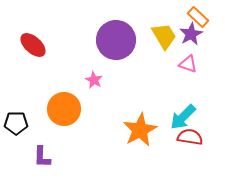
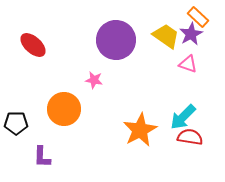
yellow trapezoid: moved 2 px right; rotated 24 degrees counterclockwise
pink star: rotated 18 degrees counterclockwise
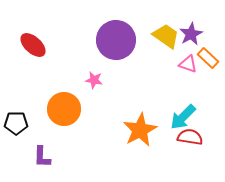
orange rectangle: moved 10 px right, 41 px down
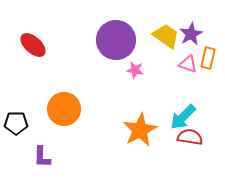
orange rectangle: rotated 60 degrees clockwise
pink star: moved 41 px right, 10 px up
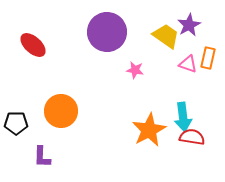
purple star: moved 2 px left, 9 px up
purple circle: moved 9 px left, 8 px up
orange circle: moved 3 px left, 2 px down
cyan arrow: rotated 52 degrees counterclockwise
orange star: moved 9 px right
red semicircle: moved 2 px right
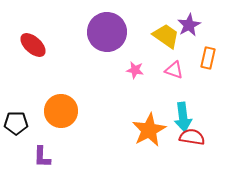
pink triangle: moved 14 px left, 6 px down
